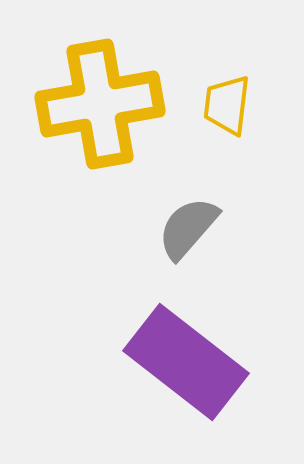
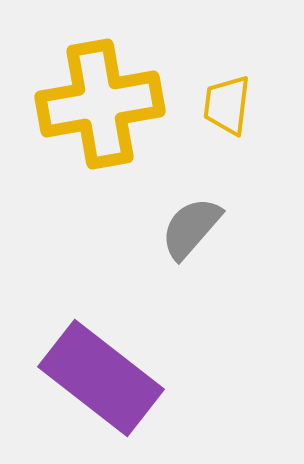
gray semicircle: moved 3 px right
purple rectangle: moved 85 px left, 16 px down
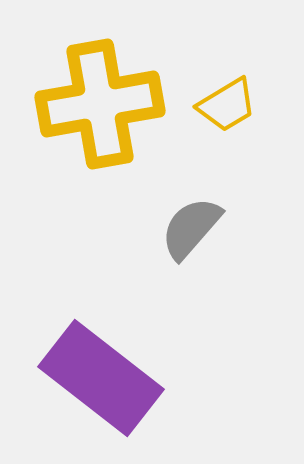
yellow trapezoid: rotated 128 degrees counterclockwise
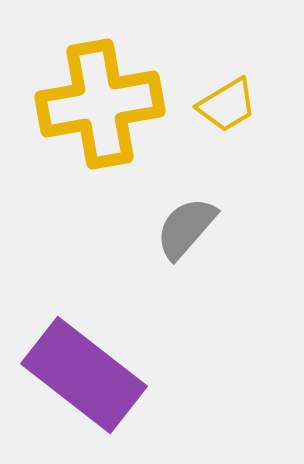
gray semicircle: moved 5 px left
purple rectangle: moved 17 px left, 3 px up
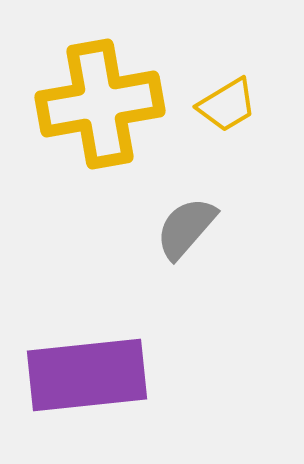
purple rectangle: moved 3 px right; rotated 44 degrees counterclockwise
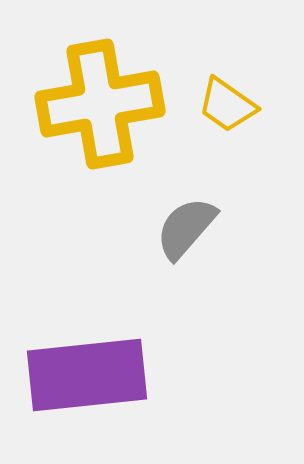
yellow trapezoid: rotated 66 degrees clockwise
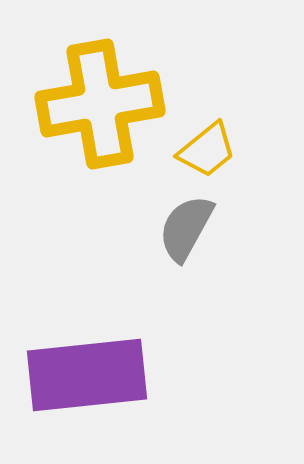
yellow trapezoid: moved 20 px left, 45 px down; rotated 74 degrees counterclockwise
gray semicircle: rotated 12 degrees counterclockwise
